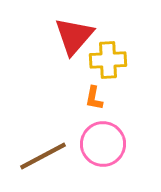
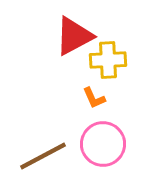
red triangle: rotated 21 degrees clockwise
orange L-shape: rotated 35 degrees counterclockwise
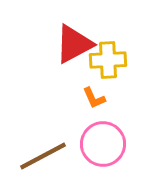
red triangle: moved 8 px down
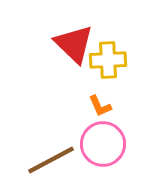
red triangle: rotated 48 degrees counterclockwise
orange L-shape: moved 6 px right, 8 px down
brown line: moved 8 px right, 4 px down
